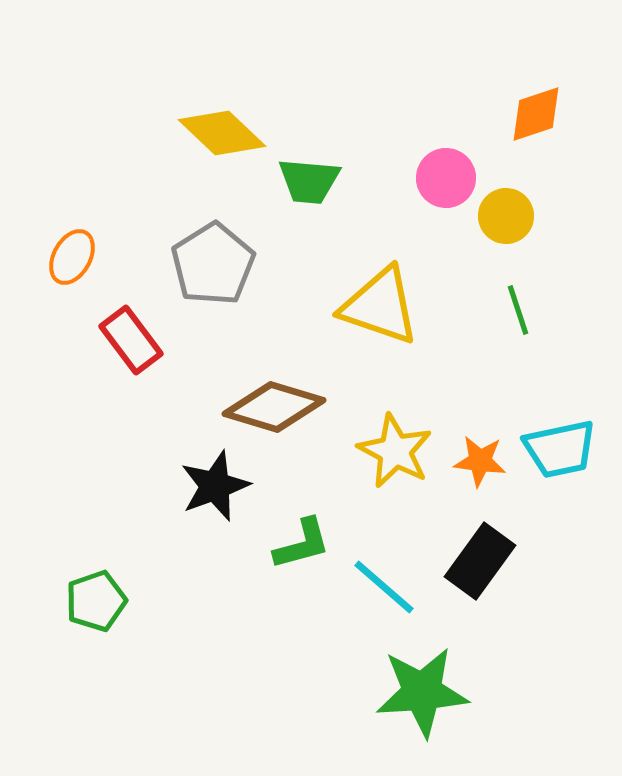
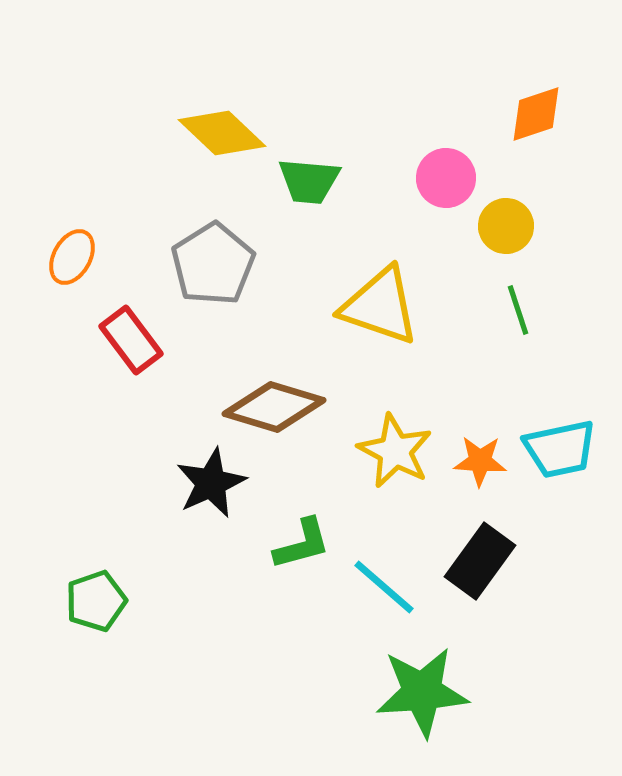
yellow circle: moved 10 px down
orange star: rotated 4 degrees counterclockwise
black star: moved 4 px left, 3 px up; rotated 4 degrees counterclockwise
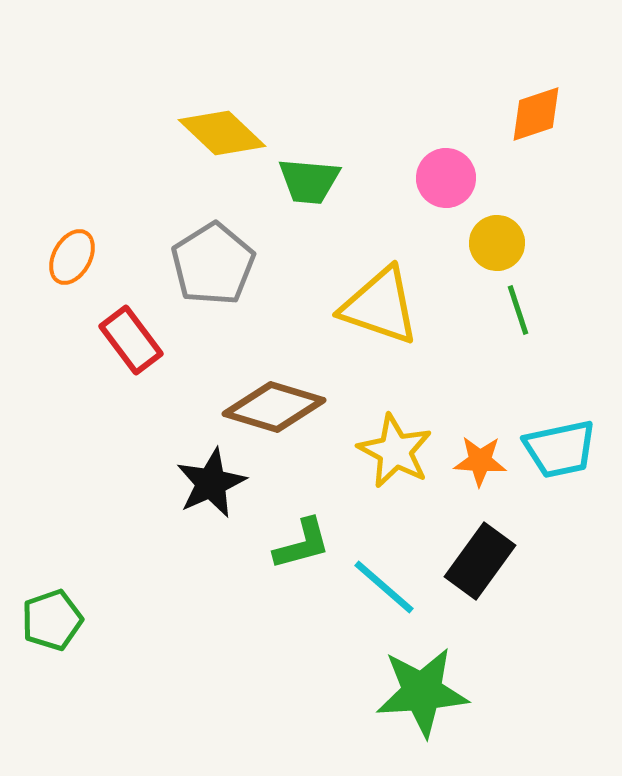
yellow circle: moved 9 px left, 17 px down
green pentagon: moved 44 px left, 19 px down
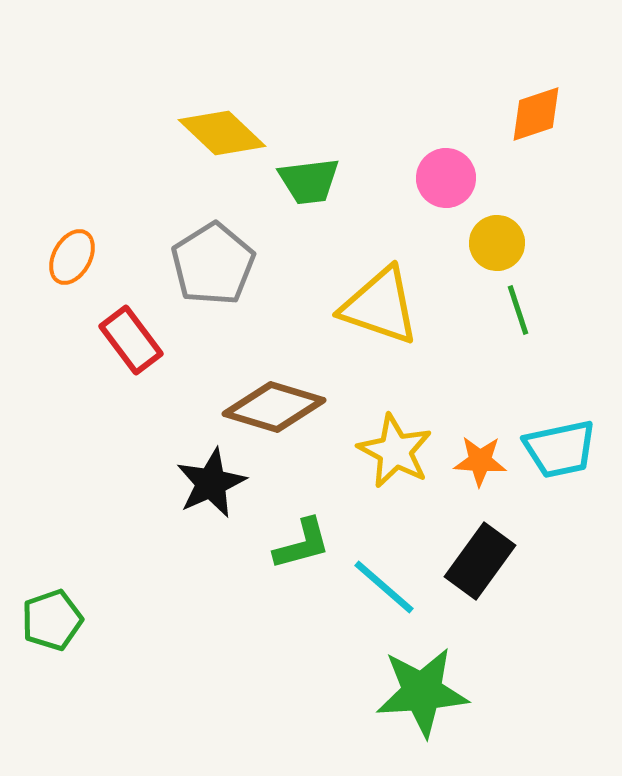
green trapezoid: rotated 12 degrees counterclockwise
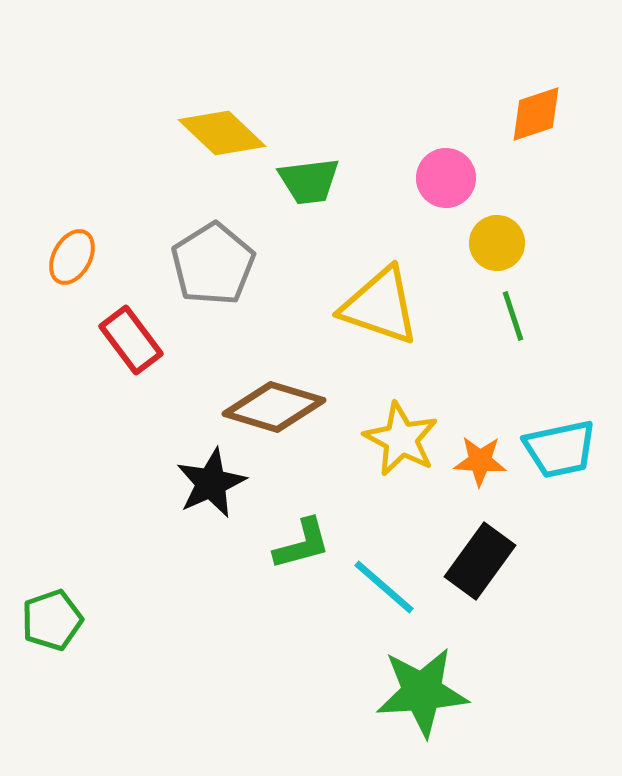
green line: moved 5 px left, 6 px down
yellow star: moved 6 px right, 12 px up
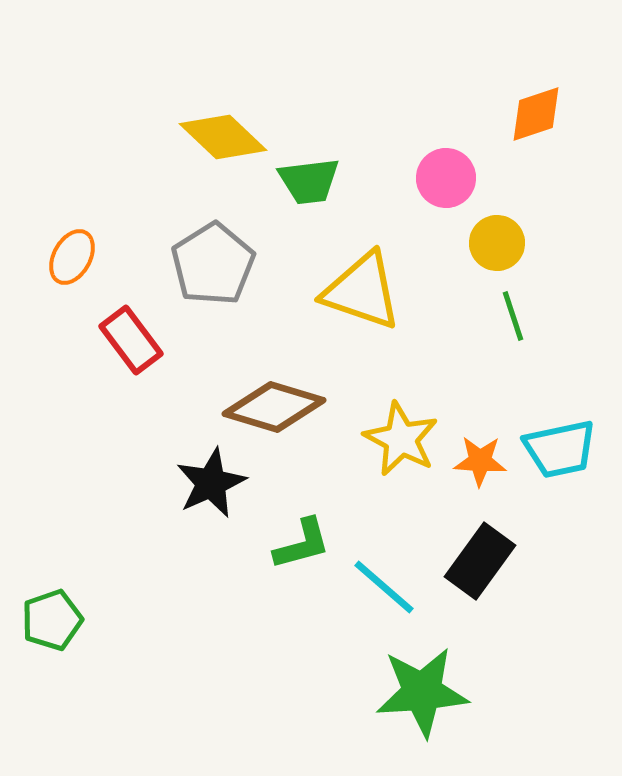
yellow diamond: moved 1 px right, 4 px down
yellow triangle: moved 18 px left, 15 px up
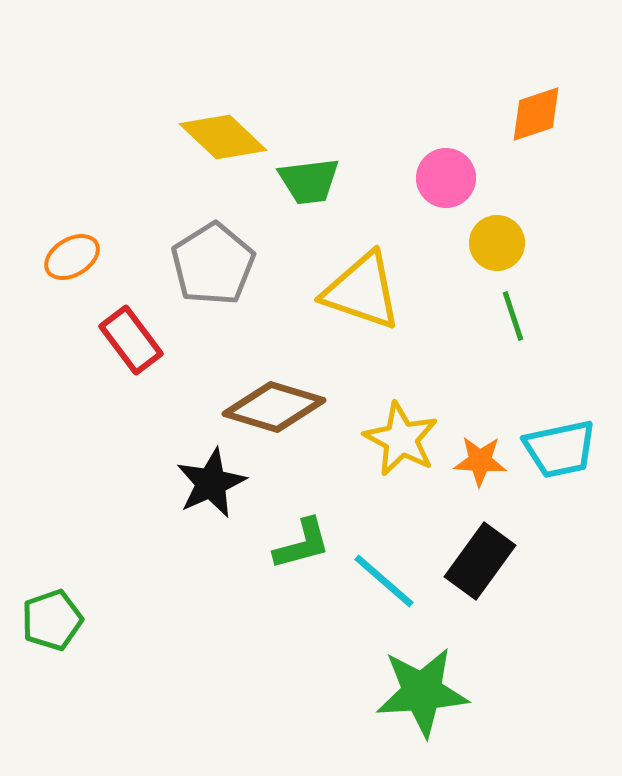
orange ellipse: rotated 30 degrees clockwise
cyan line: moved 6 px up
